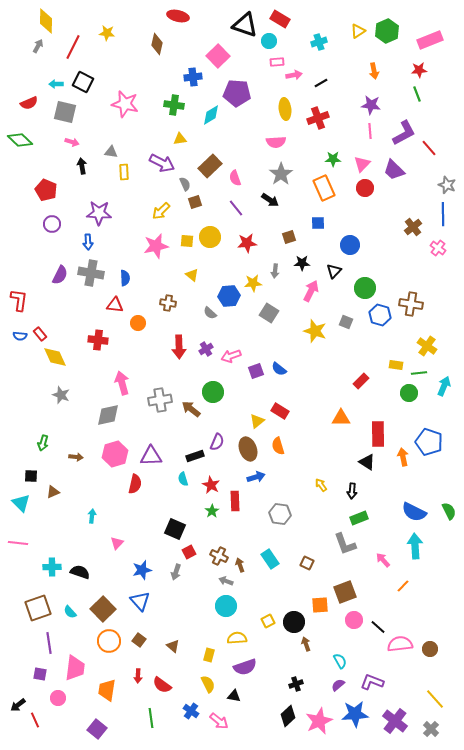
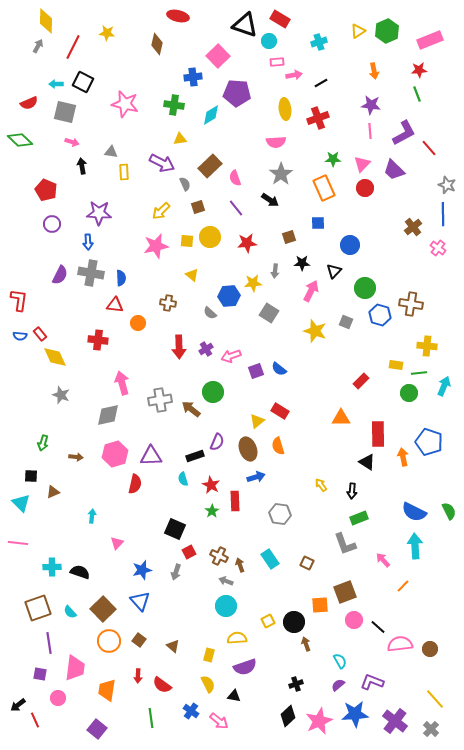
brown square at (195, 202): moved 3 px right, 5 px down
blue semicircle at (125, 278): moved 4 px left
yellow cross at (427, 346): rotated 30 degrees counterclockwise
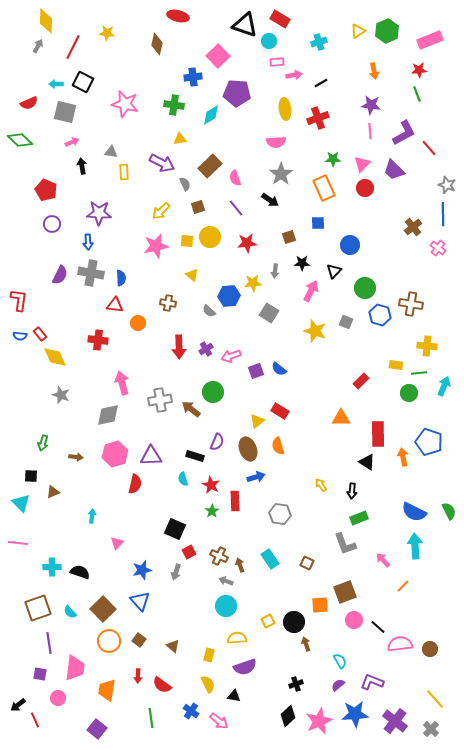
pink arrow at (72, 142): rotated 40 degrees counterclockwise
gray semicircle at (210, 313): moved 1 px left, 2 px up
black rectangle at (195, 456): rotated 36 degrees clockwise
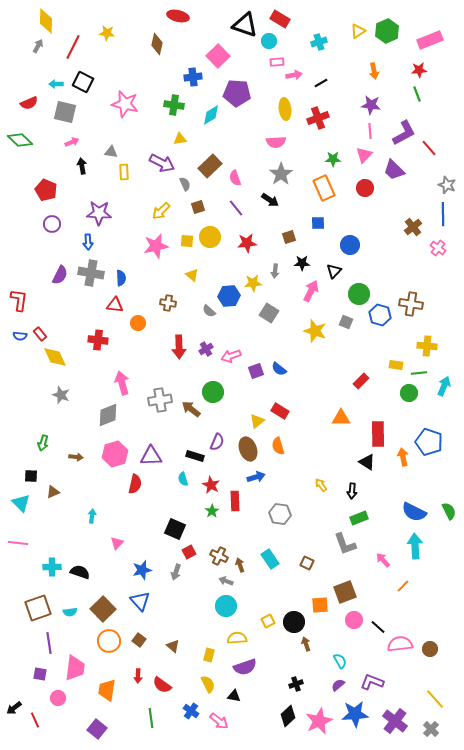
pink triangle at (362, 164): moved 2 px right, 9 px up
green circle at (365, 288): moved 6 px left, 6 px down
gray diamond at (108, 415): rotated 10 degrees counterclockwise
cyan semicircle at (70, 612): rotated 56 degrees counterclockwise
black arrow at (18, 705): moved 4 px left, 3 px down
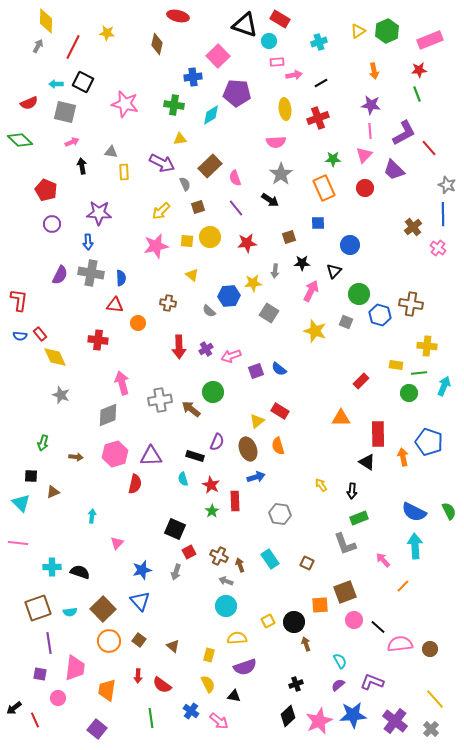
blue star at (355, 714): moved 2 px left, 1 px down
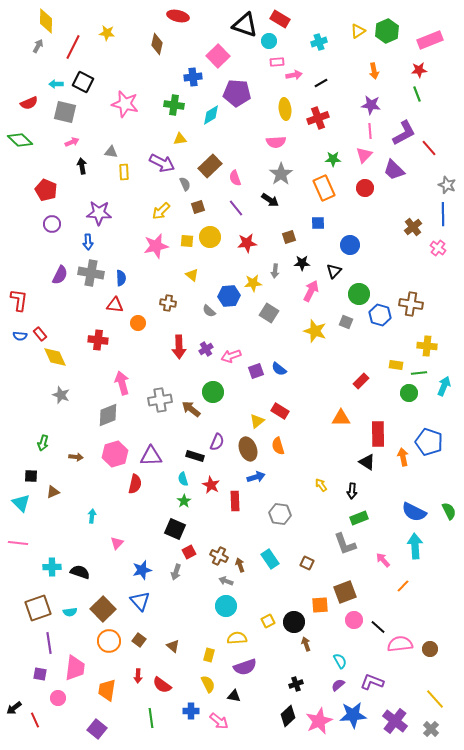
green star at (212, 511): moved 28 px left, 10 px up
blue cross at (191, 711): rotated 35 degrees counterclockwise
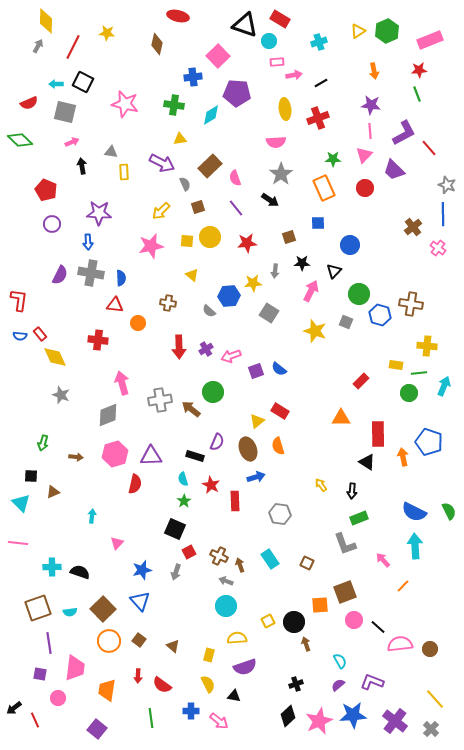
pink star at (156, 246): moved 5 px left
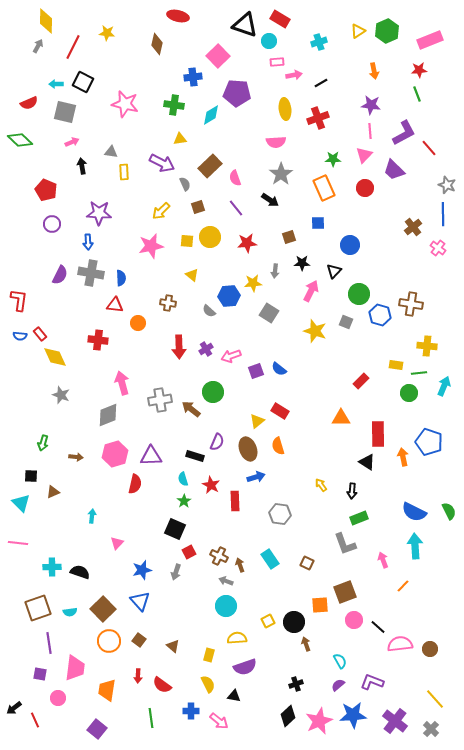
pink arrow at (383, 560): rotated 21 degrees clockwise
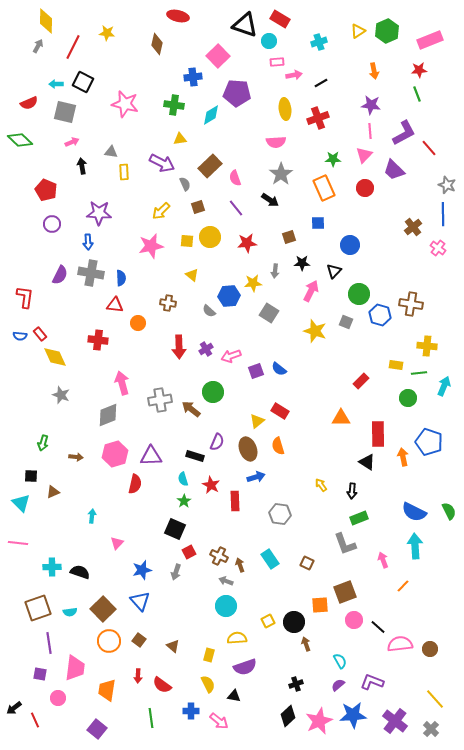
red L-shape at (19, 300): moved 6 px right, 3 px up
green circle at (409, 393): moved 1 px left, 5 px down
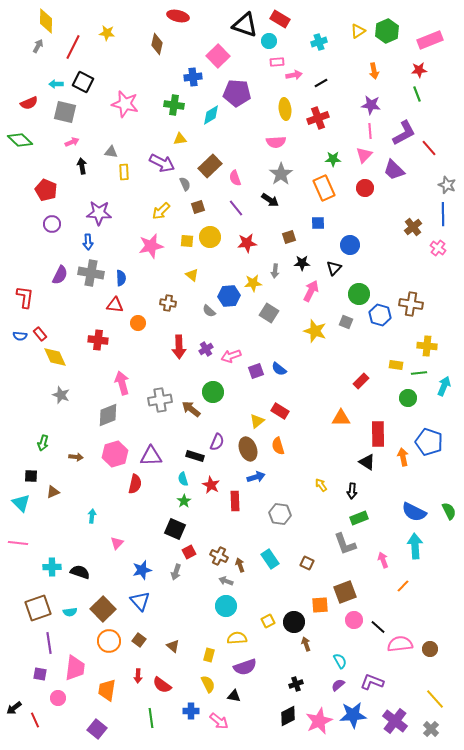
black triangle at (334, 271): moved 3 px up
black diamond at (288, 716): rotated 15 degrees clockwise
